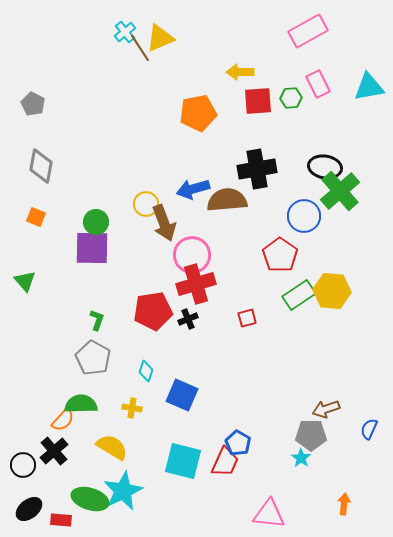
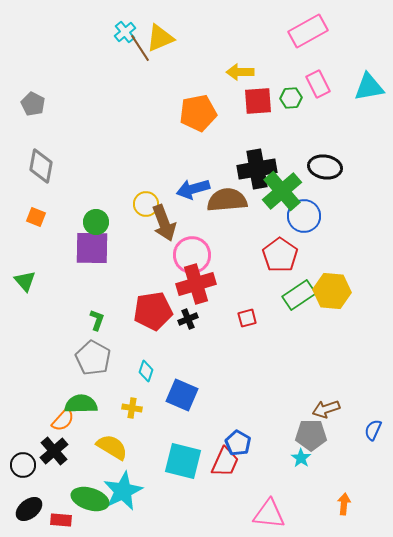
green cross at (340, 191): moved 58 px left
blue semicircle at (369, 429): moved 4 px right, 1 px down
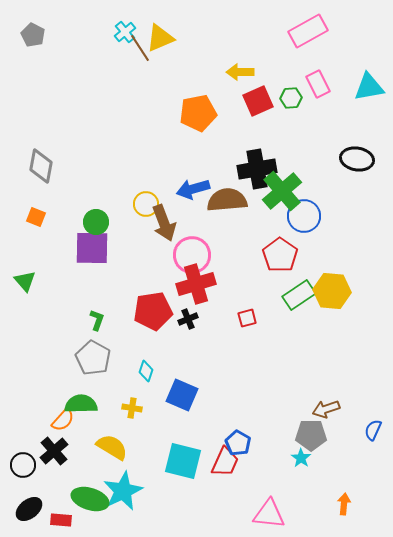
red square at (258, 101): rotated 20 degrees counterclockwise
gray pentagon at (33, 104): moved 69 px up
black ellipse at (325, 167): moved 32 px right, 8 px up
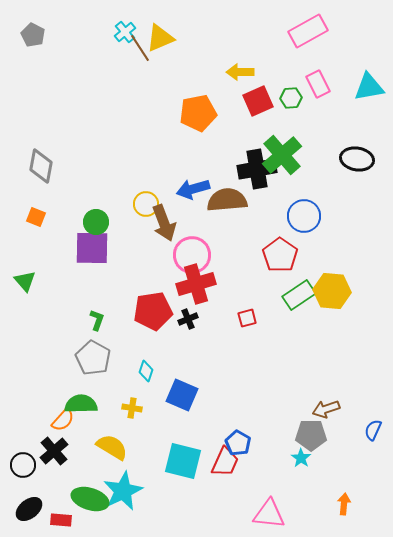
green cross at (282, 191): moved 36 px up
